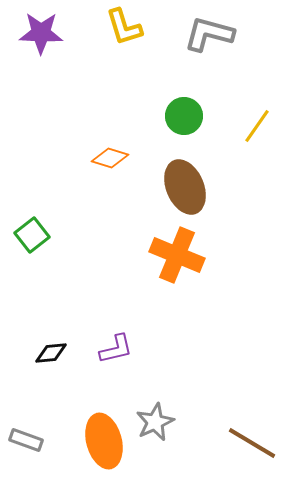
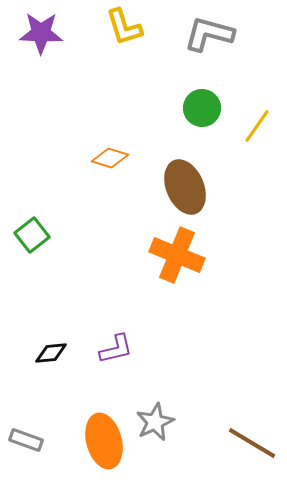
green circle: moved 18 px right, 8 px up
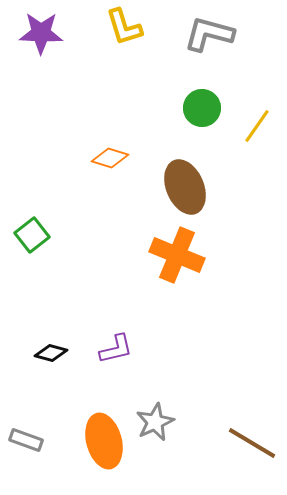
black diamond: rotated 20 degrees clockwise
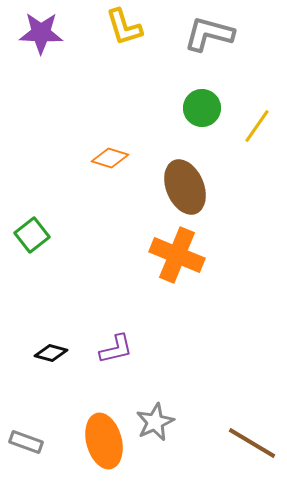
gray rectangle: moved 2 px down
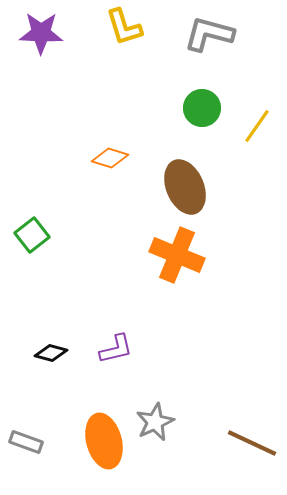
brown line: rotated 6 degrees counterclockwise
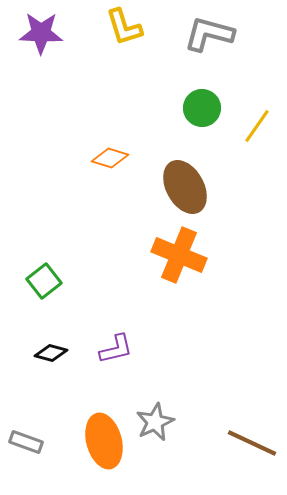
brown ellipse: rotated 6 degrees counterclockwise
green square: moved 12 px right, 46 px down
orange cross: moved 2 px right
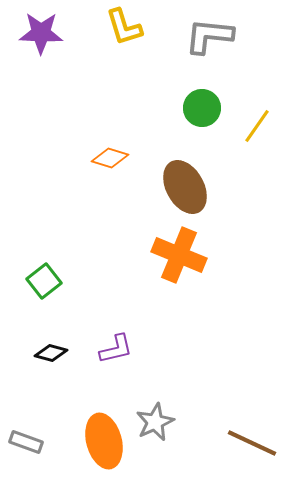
gray L-shape: moved 2 px down; rotated 9 degrees counterclockwise
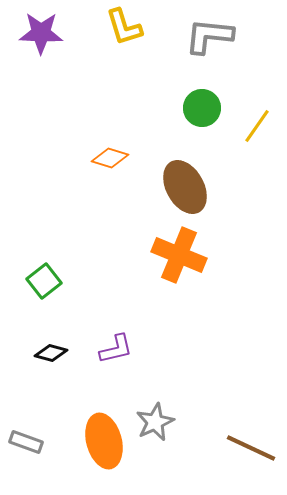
brown line: moved 1 px left, 5 px down
